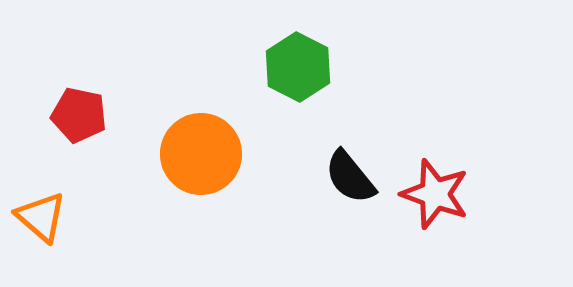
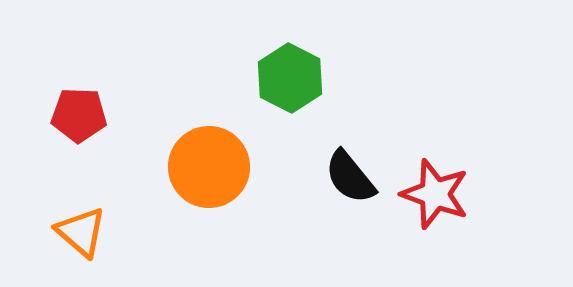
green hexagon: moved 8 px left, 11 px down
red pentagon: rotated 10 degrees counterclockwise
orange circle: moved 8 px right, 13 px down
orange triangle: moved 40 px right, 15 px down
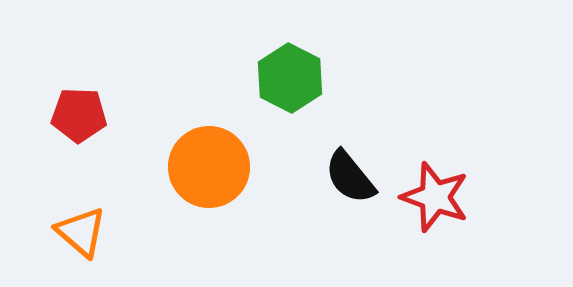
red star: moved 3 px down
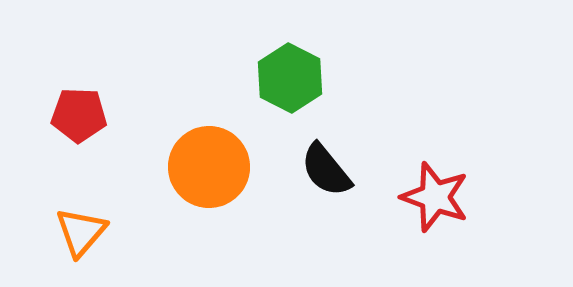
black semicircle: moved 24 px left, 7 px up
orange triangle: rotated 30 degrees clockwise
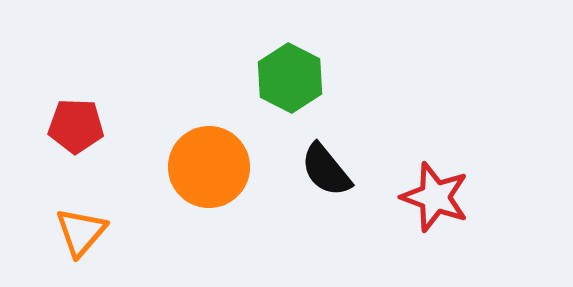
red pentagon: moved 3 px left, 11 px down
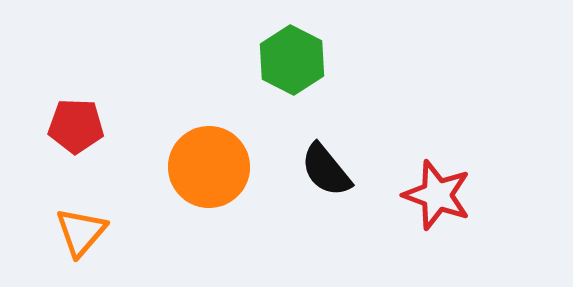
green hexagon: moved 2 px right, 18 px up
red star: moved 2 px right, 2 px up
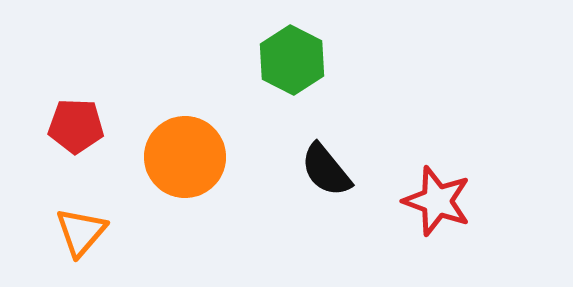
orange circle: moved 24 px left, 10 px up
red star: moved 6 px down
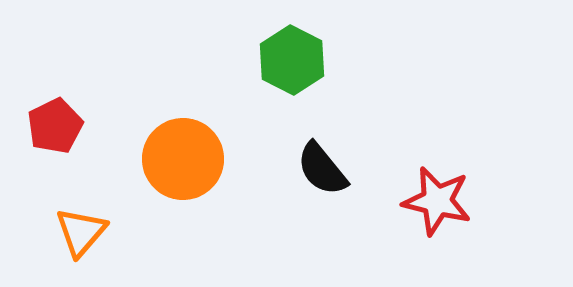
red pentagon: moved 21 px left; rotated 28 degrees counterclockwise
orange circle: moved 2 px left, 2 px down
black semicircle: moved 4 px left, 1 px up
red star: rotated 6 degrees counterclockwise
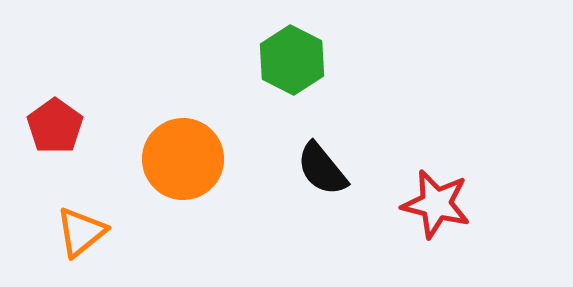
red pentagon: rotated 10 degrees counterclockwise
red star: moved 1 px left, 3 px down
orange triangle: rotated 10 degrees clockwise
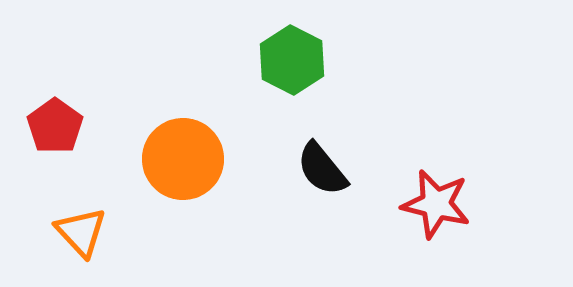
orange triangle: rotated 34 degrees counterclockwise
